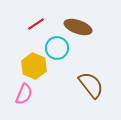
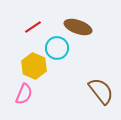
red line: moved 3 px left, 3 px down
brown semicircle: moved 10 px right, 6 px down
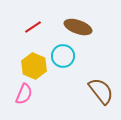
cyan circle: moved 6 px right, 8 px down
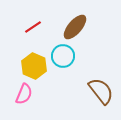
brown ellipse: moved 3 px left; rotated 68 degrees counterclockwise
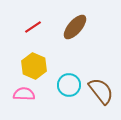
cyan circle: moved 6 px right, 29 px down
pink semicircle: rotated 110 degrees counterclockwise
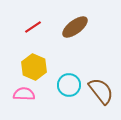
brown ellipse: rotated 12 degrees clockwise
yellow hexagon: moved 1 px down
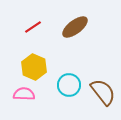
brown semicircle: moved 2 px right, 1 px down
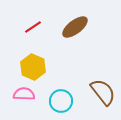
yellow hexagon: moved 1 px left
cyan circle: moved 8 px left, 16 px down
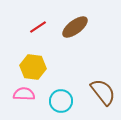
red line: moved 5 px right
yellow hexagon: rotated 15 degrees counterclockwise
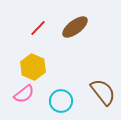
red line: moved 1 px down; rotated 12 degrees counterclockwise
yellow hexagon: rotated 15 degrees clockwise
pink semicircle: rotated 140 degrees clockwise
